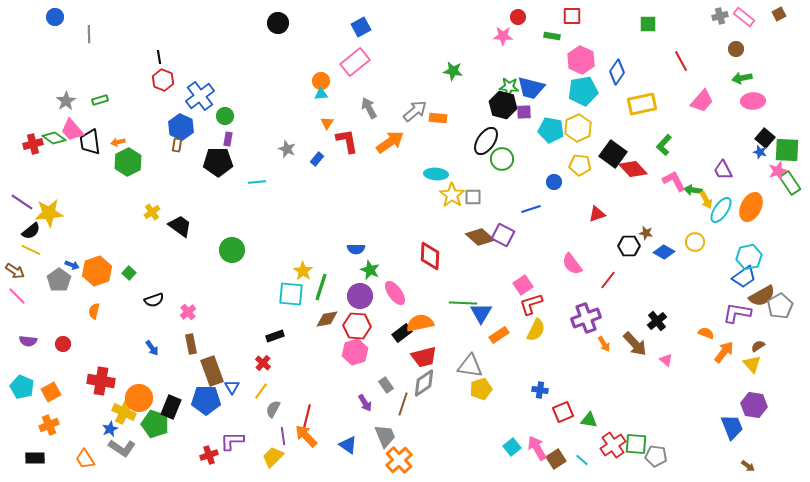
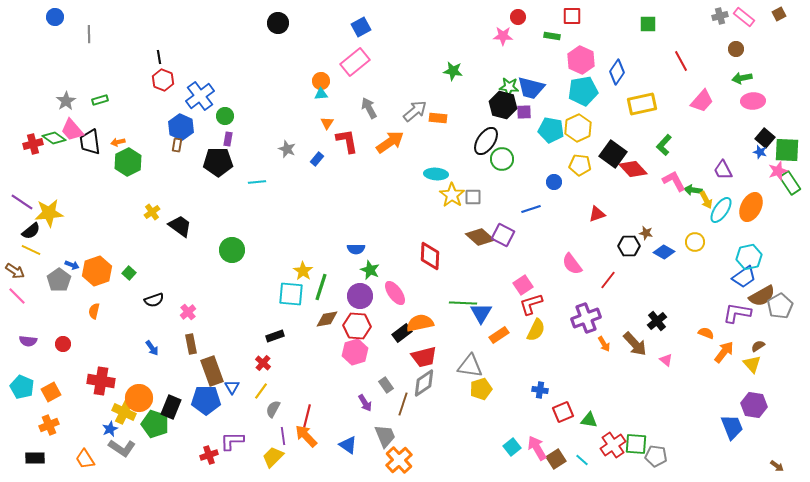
brown arrow at (748, 466): moved 29 px right
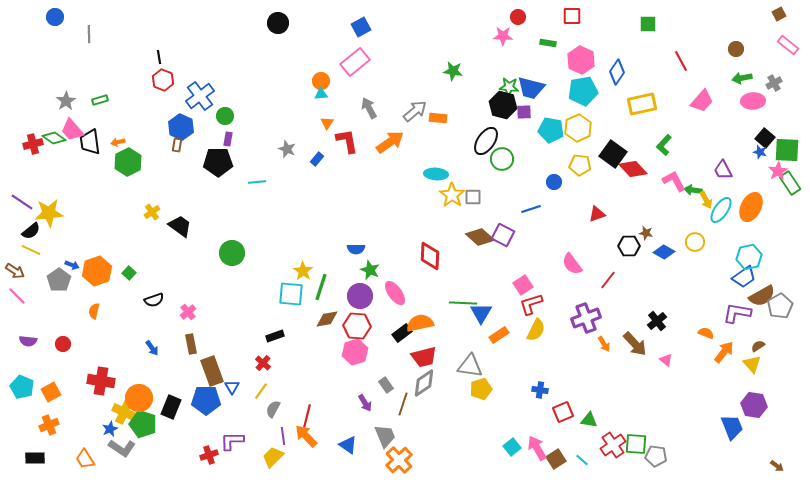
gray cross at (720, 16): moved 54 px right, 67 px down; rotated 14 degrees counterclockwise
pink rectangle at (744, 17): moved 44 px right, 28 px down
green rectangle at (552, 36): moved 4 px left, 7 px down
pink star at (778, 171): rotated 12 degrees counterclockwise
green circle at (232, 250): moved 3 px down
green pentagon at (155, 424): moved 12 px left
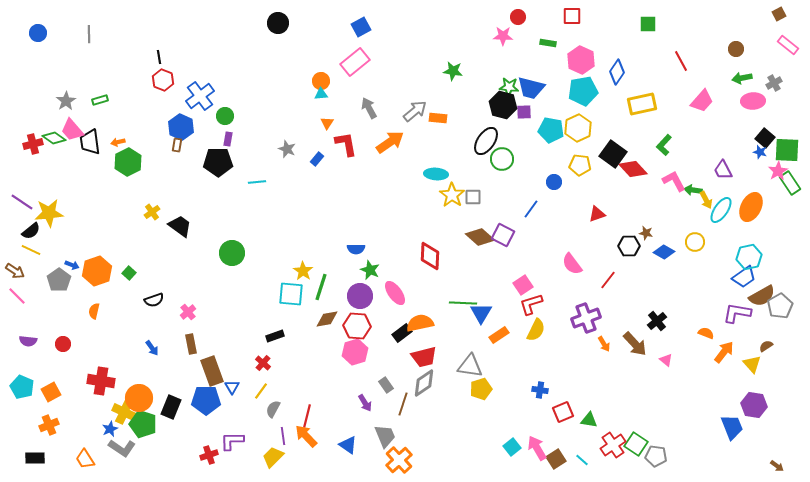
blue circle at (55, 17): moved 17 px left, 16 px down
red L-shape at (347, 141): moved 1 px left, 3 px down
blue line at (531, 209): rotated 36 degrees counterclockwise
brown semicircle at (758, 346): moved 8 px right
green square at (636, 444): rotated 30 degrees clockwise
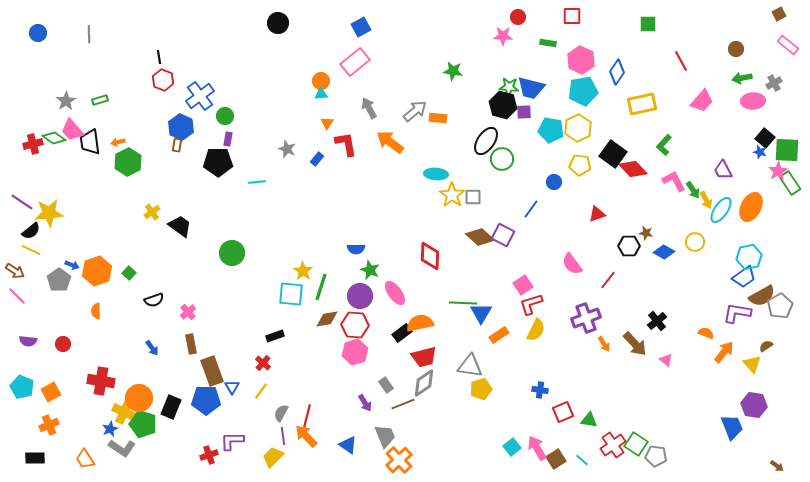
orange arrow at (390, 142): rotated 108 degrees counterclockwise
green arrow at (693, 190): rotated 132 degrees counterclockwise
orange semicircle at (94, 311): moved 2 px right; rotated 14 degrees counterclockwise
red hexagon at (357, 326): moved 2 px left, 1 px up
brown line at (403, 404): rotated 50 degrees clockwise
gray semicircle at (273, 409): moved 8 px right, 4 px down
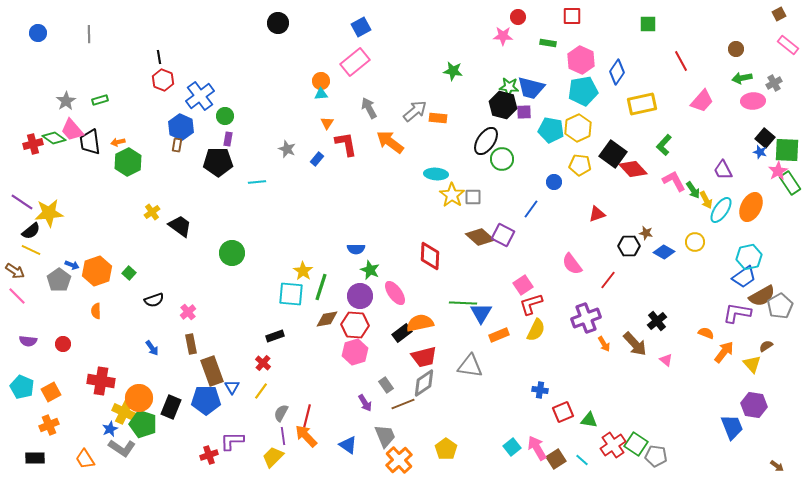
orange rectangle at (499, 335): rotated 12 degrees clockwise
yellow pentagon at (481, 389): moved 35 px left, 60 px down; rotated 20 degrees counterclockwise
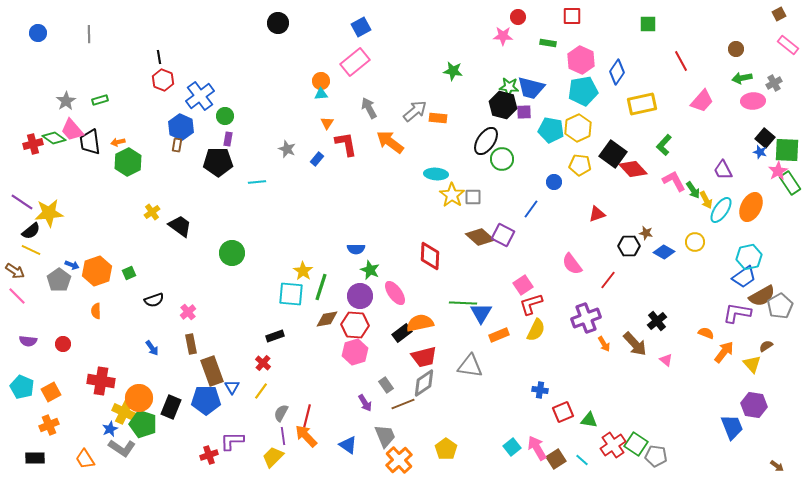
green square at (129, 273): rotated 24 degrees clockwise
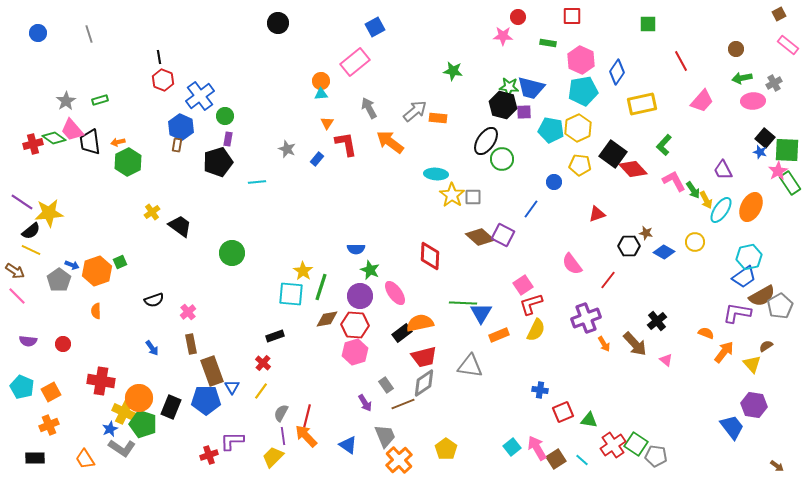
blue square at (361, 27): moved 14 px right
gray line at (89, 34): rotated 18 degrees counterclockwise
black pentagon at (218, 162): rotated 16 degrees counterclockwise
green square at (129, 273): moved 9 px left, 11 px up
blue trapezoid at (732, 427): rotated 16 degrees counterclockwise
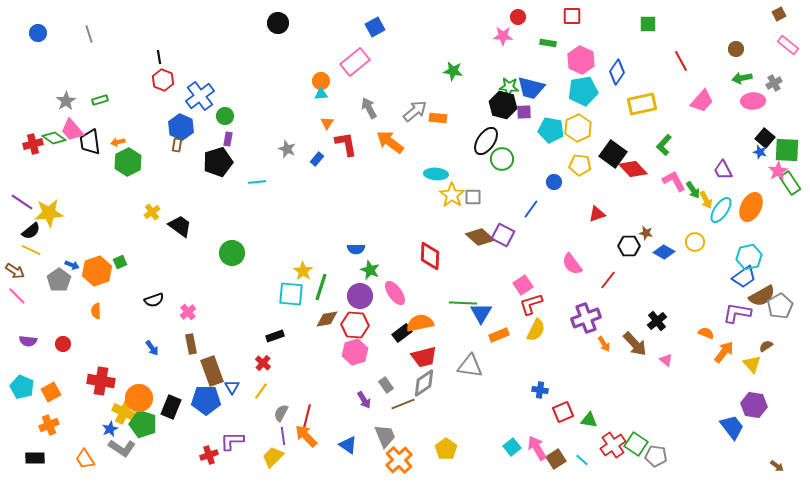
purple arrow at (365, 403): moved 1 px left, 3 px up
